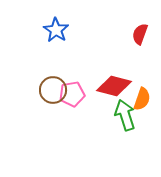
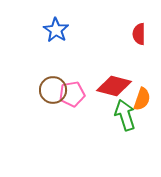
red semicircle: moved 1 px left; rotated 20 degrees counterclockwise
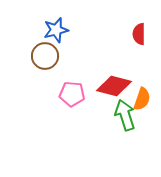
blue star: rotated 25 degrees clockwise
brown circle: moved 8 px left, 34 px up
pink pentagon: rotated 15 degrees clockwise
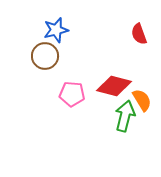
red semicircle: rotated 20 degrees counterclockwise
orange semicircle: moved 1 px down; rotated 50 degrees counterclockwise
green arrow: moved 1 px down; rotated 32 degrees clockwise
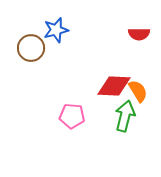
red semicircle: rotated 70 degrees counterclockwise
brown circle: moved 14 px left, 8 px up
red diamond: rotated 12 degrees counterclockwise
pink pentagon: moved 22 px down
orange semicircle: moved 4 px left, 9 px up
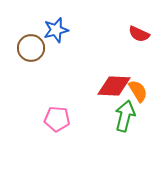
red semicircle: rotated 25 degrees clockwise
pink pentagon: moved 15 px left, 3 px down
